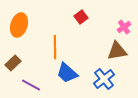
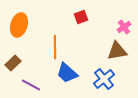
red square: rotated 16 degrees clockwise
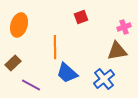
pink cross: rotated 16 degrees clockwise
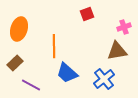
red square: moved 6 px right, 3 px up
orange ellipse: moved 4 px down
orange line: moved 1 px left, 1 px up
brown rectangle: moved 2 px right
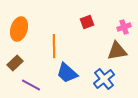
red square: moved 8 px down
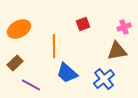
red square: moved 4 px left, 2 px down
orange ellipse: rotated 45 degrees clockwise
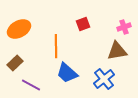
orange line: moved 2 px right
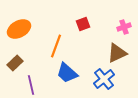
orange line: rotated 20 degrees clockwise
brown triangle: moved 2 px down; rotated 15 degrees counterclockwise
purple line: rotated 48 degrees clockwise
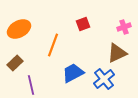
orange line: moved 3 px left, 1 px up
blue trapezoid: moved 6 px right; rotated 110 degrees clockwise
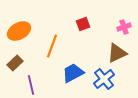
orange ellipse: moved 2 px down
orange line: moved 1 px left, 1 px down
